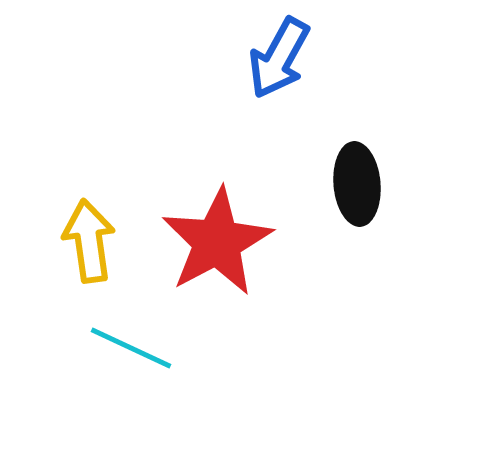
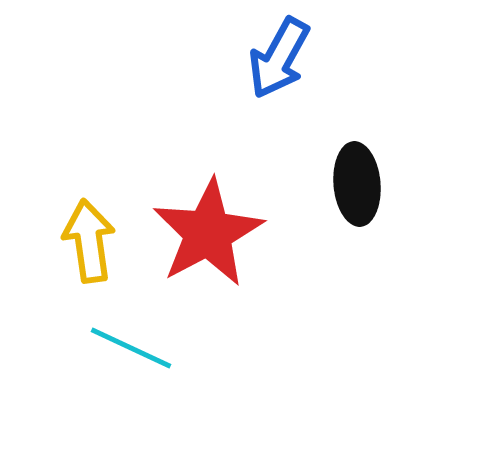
red star: moved 9 px left, 9 px up
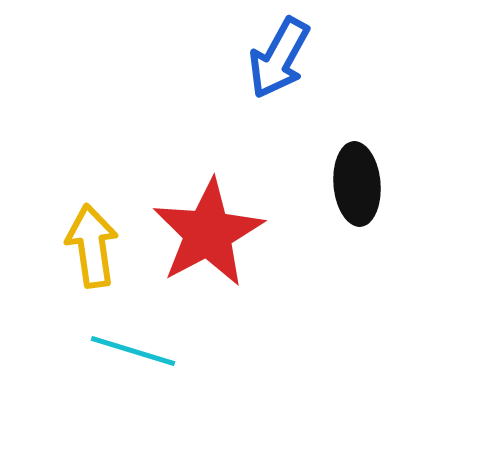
yellow arrow: moved 3 px right, 5 px down
cyan line: moved 2 px right, 3 px down; rotated 8 degrees counterclockwise
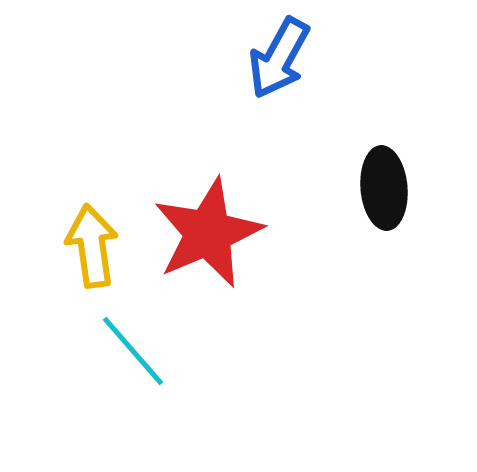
black ellipse: moved 27 px right, 4 px down
red star: rotated 5 degrees clockwise
cyan line: rotated 32 degrees clockwise
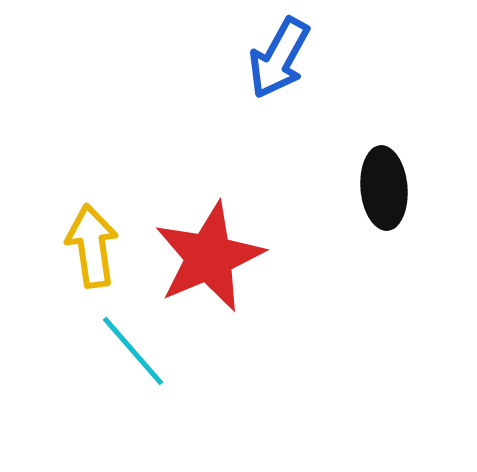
red star: moved 1 px right, 24 px down
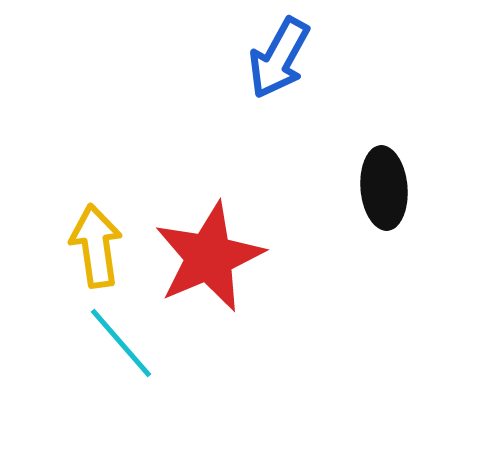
yellow arrow: moved 4 px right
cyan line: moved 12 px left, 8 px up
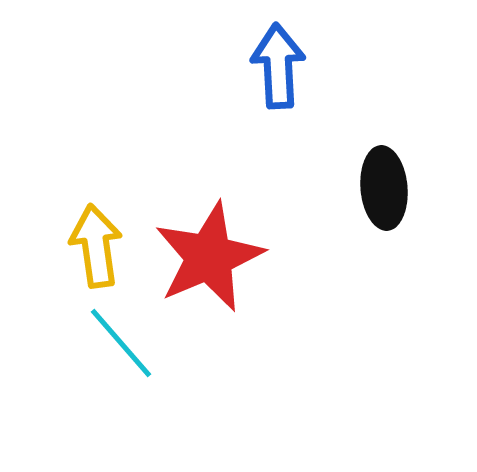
blue arrow: moved 1 px left, 8 px down; rotated 148 degrees clockwise
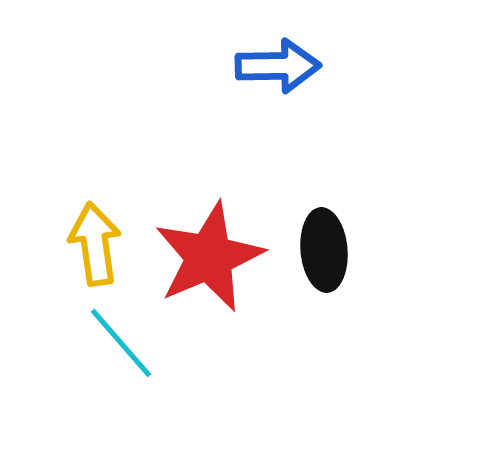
blue arrow: rotated 92 degrees clockwise
black ellipse: moved 60 px left, 62 px down
yellow arrow: moved 1 px left, 2 px up
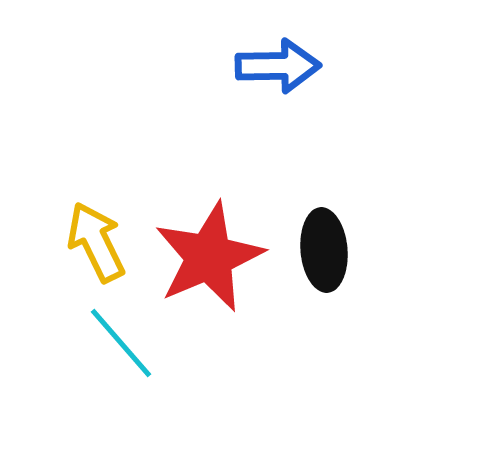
yellow arrow: moved 1 px right, 2 px up; rotated 18 degrees counterclockwise
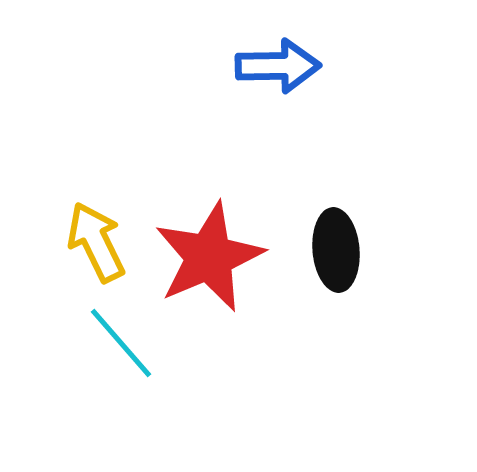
black ellipse: moved 12 px right
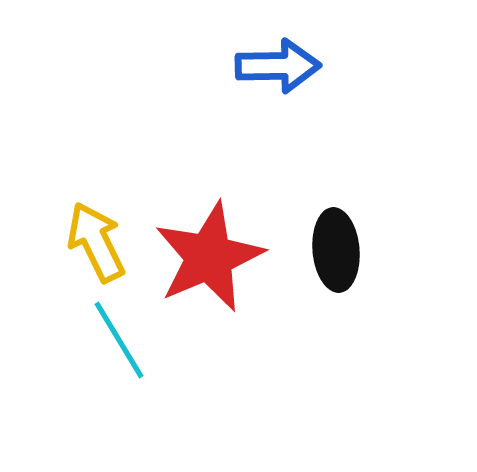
cyan line: moved 2 px left, 3 px up; rotated 10 degrees clockwise
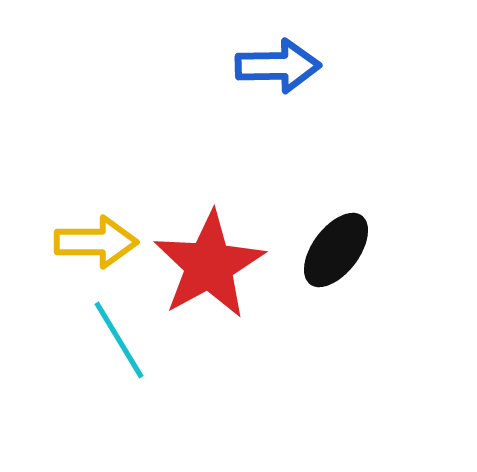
yellow arrow: rotated 116 degrees clockwise
black ellipse: rotated 42 degrees clockwise
red star: moved 8 px down; rotated 6 degrees counterclockwise
